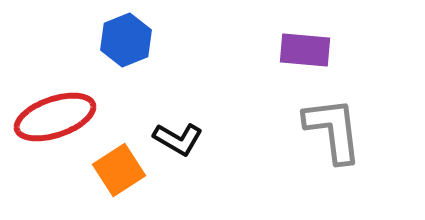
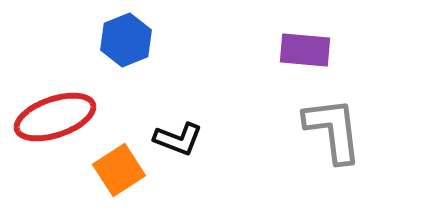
black L-shape: rotated 9 degrees counterclockwise
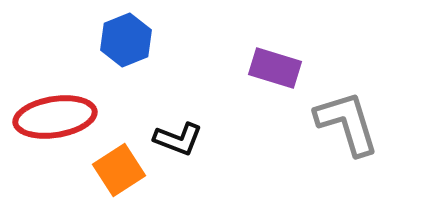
purple rectangle: moved 30 px left, 18 px down; rotated 12 degrees clockwise
red ellipse: rotated 10 degrees clockwise
gray L-shape: moved 14 px right, 7 px up; rotated 10 degrees counterclockwise
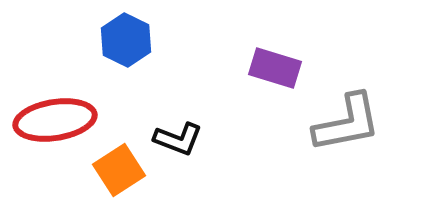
blue hexagon: rotated 12 degrees counterclockwise
red ellipse: moved 3 px down
gray L-shape: rotated 96 degrees clockwise
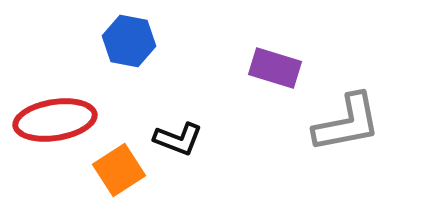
blue hexagon: moved 3 px right, 1 px down; rotated 15 degrees counterclockwise
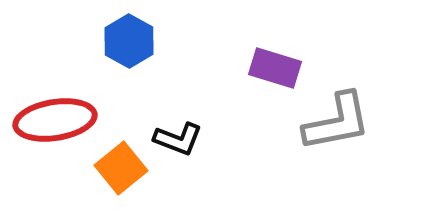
blue hexagon: rotated 18 degrees clockwise
gray L-shape: moved 10 px left, 1 px up
orange square: moved 2 px right, 2 px up; rotated 6 degrees counterclockwise
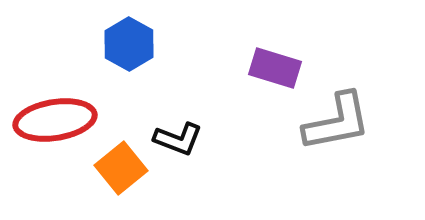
blue hexagon: moved 3 px down
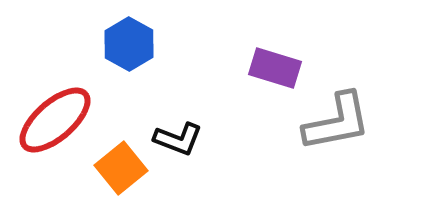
red ellipse: rotated 32 degrees counterclockwise
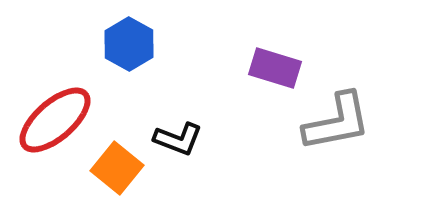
orange square: moved 4 px left; rotated 12 degrees counterclockwise
